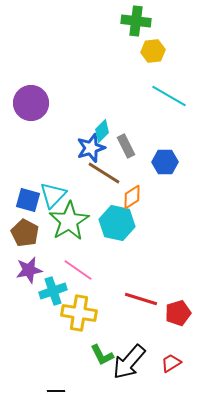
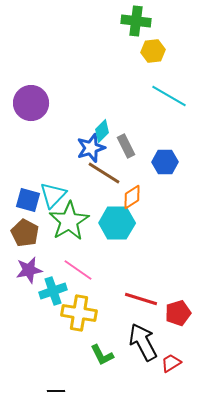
cyan hexagon: rotated 12 degrees counterclockwise
black arrow: moved 14 px right, 20 px up; rotated 111 degrees clockwise
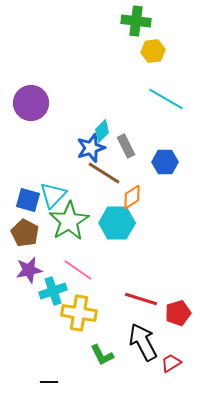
cyan line: moved 3 px left, 3 px down
black line: moved 7 px left, 9 px up
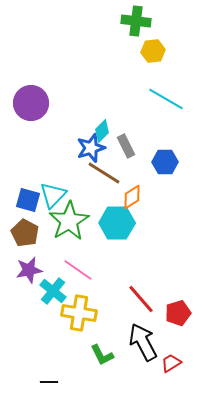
cyan cross: rotated 32 degrees counterclockwise
red line: rotated 32 degrees clockwise
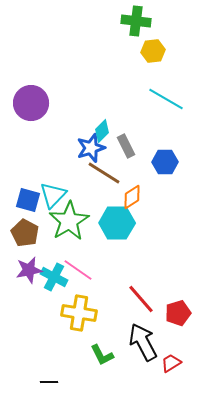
cyan cross: moved 1 px right, 14 px up; rotated 12 degrees counterclockwise
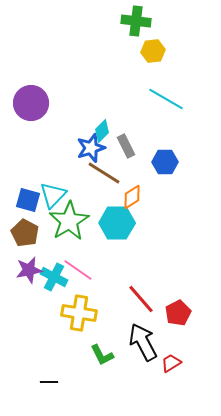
red pentagon: rotated 10 degrees counterclockwise
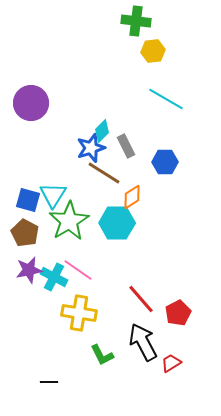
cyan triangle: rotated 12 degrees counterclockwise
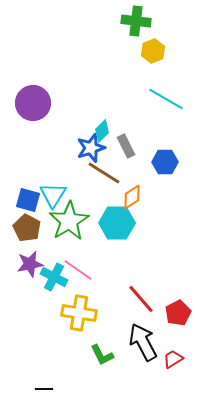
yellow hexagon: rotated 15 degrees counterclockwise
purple circle: moved 2 px right
brown pentagon: moved 2 px right, 5 px up
purple star: moved 1 px right, 6 px up
red trapezoid: moved 2 px right, 4 px up
black line: moved 5 px left, 7 px down
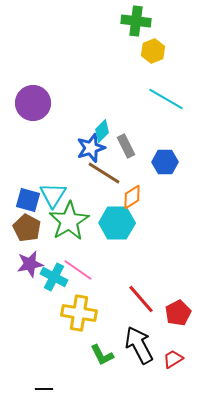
black arrow: moved 4 px left, 3 px down
